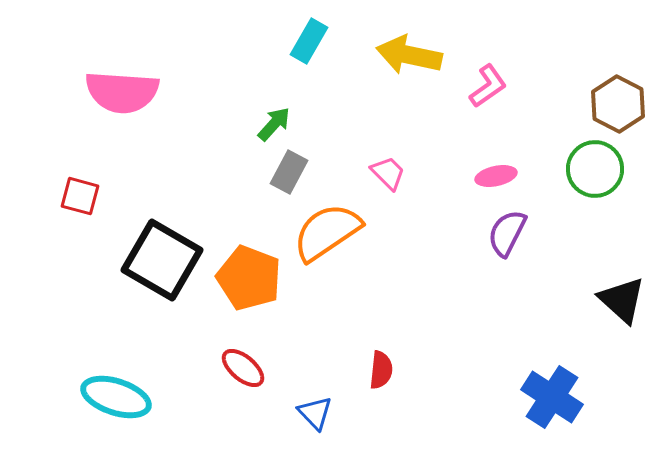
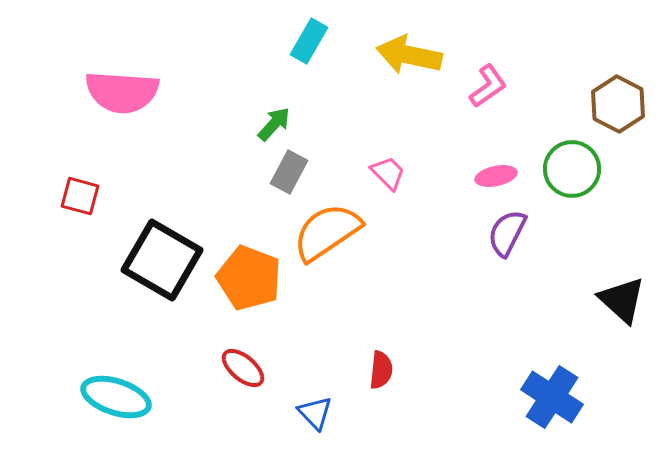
green circle: moved 23 px left
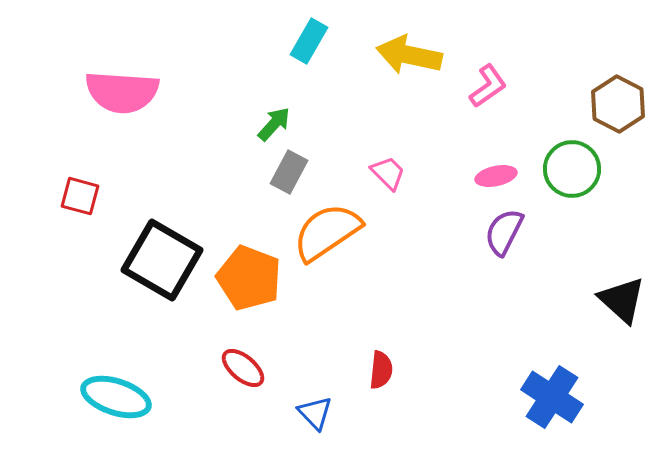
purple semicircle: moved 3 px left, 1 px up
